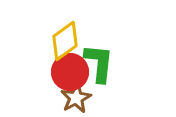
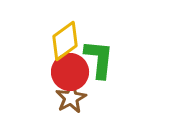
green L-shape: moved 4 px up
brown star: moved 5 px left
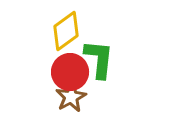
yellow diamond: moved 1 px right, 10 px up
brown star: moved 1 px up
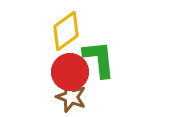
green L-shape: rotated 12 degrees counterclockwise
brown star: rotated 24 degrees counterclockwise
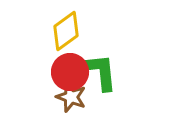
green L-shape: moved 2 px right, 13 px down
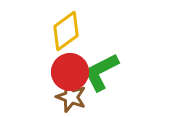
green L-shape: rotated 111 degrees counterclockwise
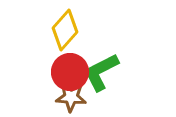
yellow diamond: moved 1 px left, 1 px up; rotated 12 degrees counterclockwise
brown star: rotated 16 degrees counterclockwise
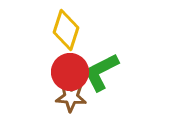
yellow diamond: moved 1 px right; rotated 24 degrees counterclockwise
